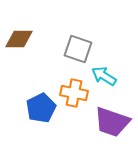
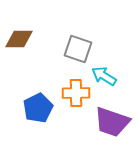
orange cross: moved 2 px right; rotated 12 degrees counterclockwise
blue pentagon: moved 3 px left
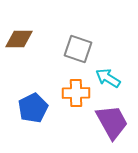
cyan arrow: moved 4 px right, 2 px down
blue pentagon: moved 5 px left
purple trapezoid: rotated 138 degrees counterclockwise
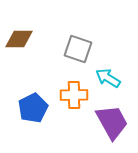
orange cross: moved 2 px left, 2 px down
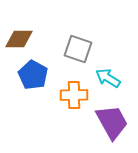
blue pentagon: moved 33 px up; rotated 16 degrees counterclockwise
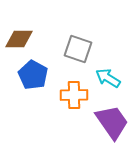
purple trapezoid: rotated 6 degrees counterclockwise
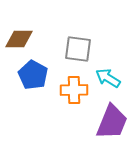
gray square: rotated 12 degrees counterclockwise
orange cross: moved 5 px up
purple trapezoid: rotated 57 degrees clockwise
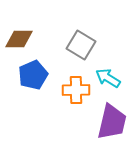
gray square: moved 3 px right, 4 px up; rotated 24 degrees clockwise
blue pentagon: rotated 20 degrees clockwise
orange cross: moved 2 px right
purple trapezoid: rotated 9 degrees counterclockwise
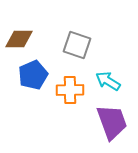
gray square: moved 4 px left; rotated 12 degrees counterclockwise
cyan arrow: moved 3 px down
orange cross: moved 6 px left
purple trapezoid: rotated 33 degrees counterclockwise
